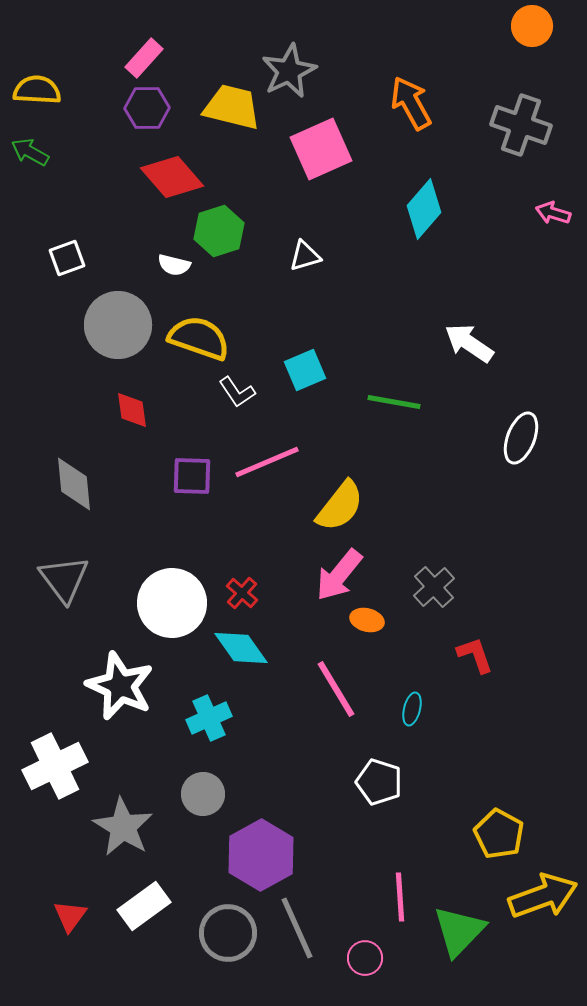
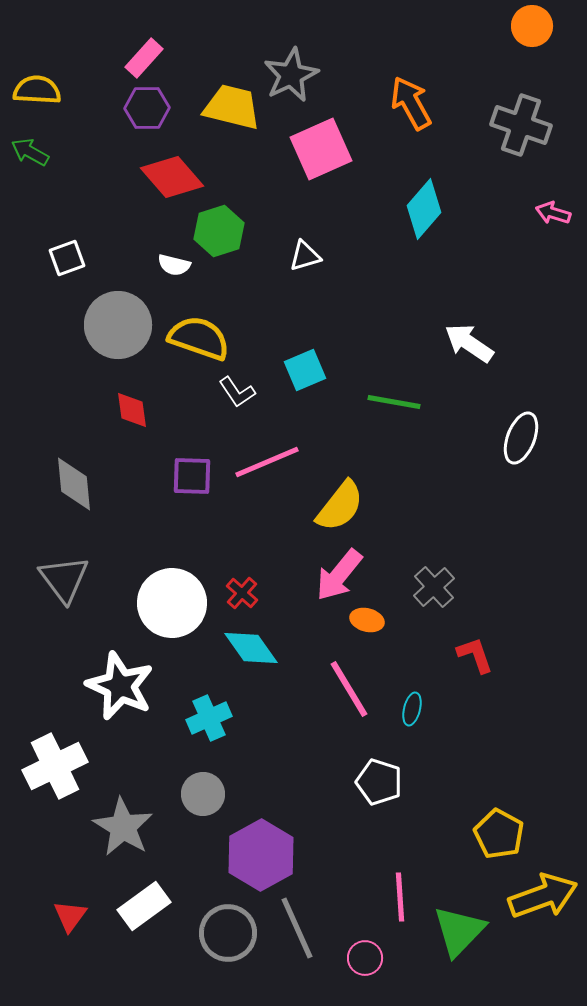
gray star at (289, 71): moved 2 px right, 4 px down
cyan diamond at (241, 648): moved 10 px right
pink line at (336, 689): moved 13 px right
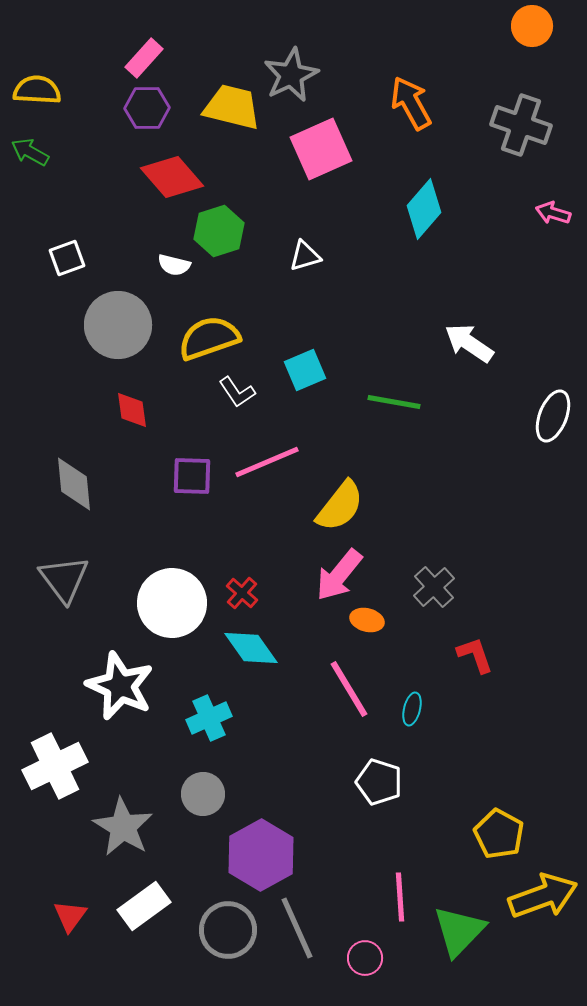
yellow semicircle at (199, 338): moved 10 px right; rotated 38 degrees counterclockwise
white ellipse at (521, 438): moved 32 px right, 22 px up
gray circle at (228, 933): moved 3 px up
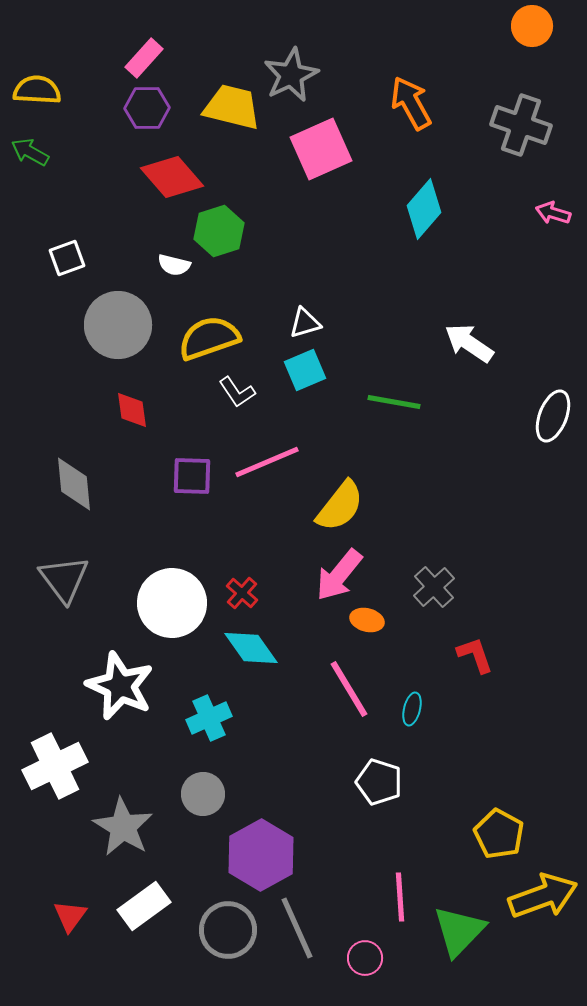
white triangle at (305, 256): moved 67 px down
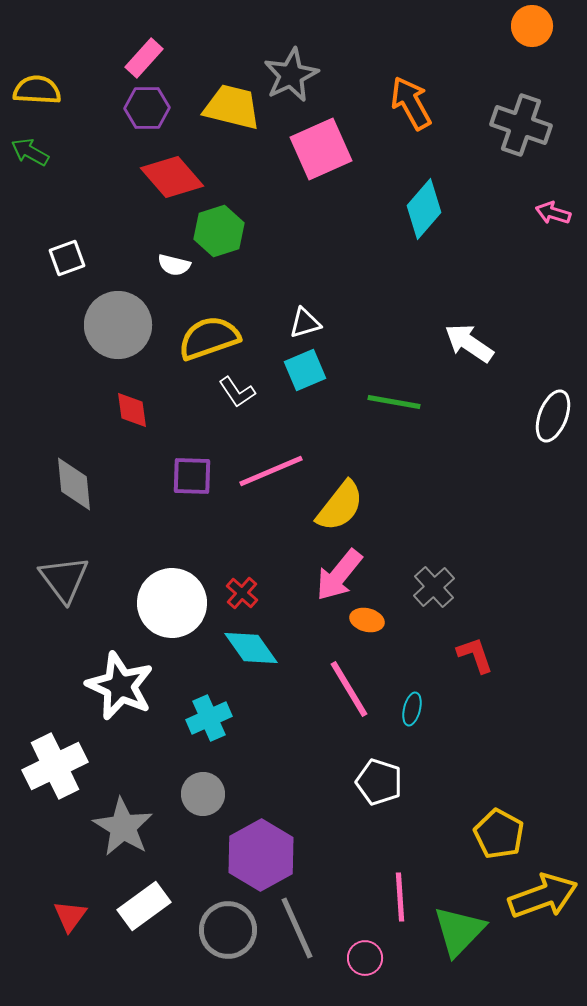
pink line at (267, 462): moved 4 px right, 9 px down
